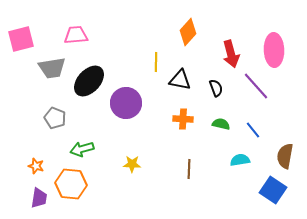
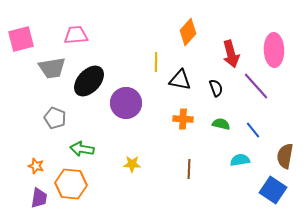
green arrow: rotated 25 degrees clockwise
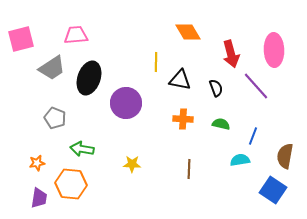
orange diamond: rotated 72 degrees counterclockwise
gray trapezoid: rotated 24 degrees counterclockwise
black ellipse: moved 3 px up; rotated 24 degrees counterclockwise
blue line: moved 6 px down; rotated 60 degrees clockwise
orange star: moved 1 px right, 3 px up; rotated 28 degrees counterclockwise
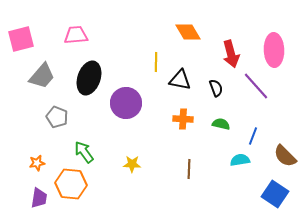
gray trapezoid: moved 10 px left, 8 px down; rotated 16 degrees counterclockwise
gray pentagon: moved 2 px right, 1 px up
green arrow: moved 2 px right, 3 px down; rotated 45 degrees clockwise
brown semicircle: rotated 55 degrees counterclockwise
blue square: moved 2 px right, 4 px down
